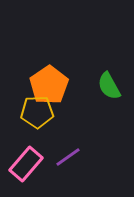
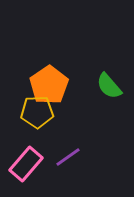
green semicircle: rotated 12 degrees counterclockwise
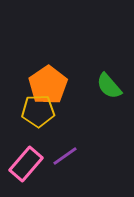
orange pentagon: moved 1 px left
yellow pentagon: moved 1 px right, 1 px up
purple line: moved 3 px left, 1 px up
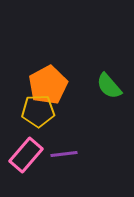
orange pentagon: rotated 6 degrees clockwise
purple line: moved 1 px left, 2 px up; rotated 28 degrees clockwise
pink rectangle: moved 9 px up
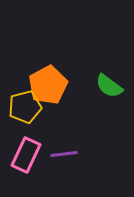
green semicircle: rotated 12 degrees counterclockwise
yellow pentagon: moved 13 px left, 4 px up; rotated 12 degrees counterclockwise
pink rectangle: rotated 16 degrees counterclockwise
